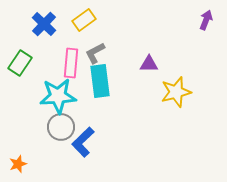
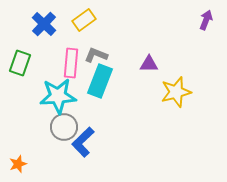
gray L-shape: moved 1 px right, 2 px down; rotated 50 degrees clockwise
green rectangle: rotated 15 degrees counterclockwise
cyan rectangle: rotated 28 degrees clockwise
gray circle: moved 3 px right
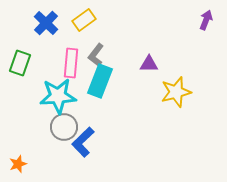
blue cross: moved 2 px right, 1 px up
gray L-shape: rotated 75 degrees counterclockwise
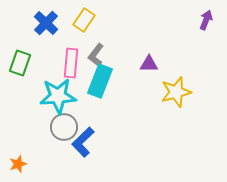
yellow rectangle: rotated 20 degrees counterclockwise
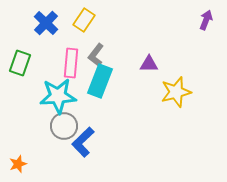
gray circle: moved 1 px up
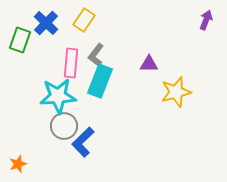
green rectangle: moved 23 px up
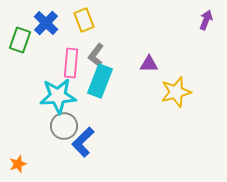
yellow rectangle: rotated 55 degrees counterclockwise
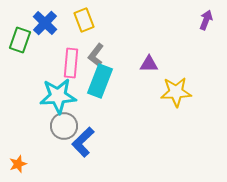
blue cross: moved 1 px left
yellow star: rotated 12 degrees clockwise
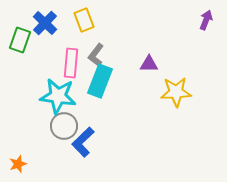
cyan star: rotated 12 degrees clockwise
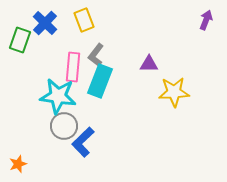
pink rectangle: moved 2 px right, 4 px down
yellow star: moved 2 px left
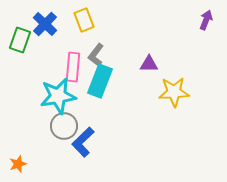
blue cross: moved 1 px down
cyan star: rotated 18 degrees counterclockwise
